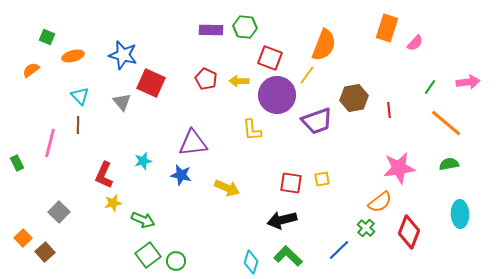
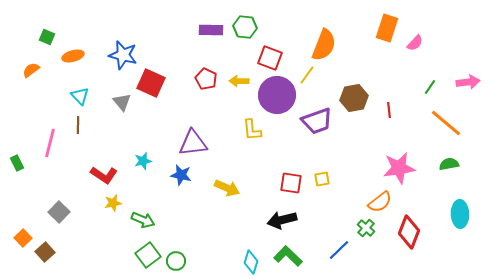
red L-shape at (104, 175): rotated 80 degrees counterclockwise
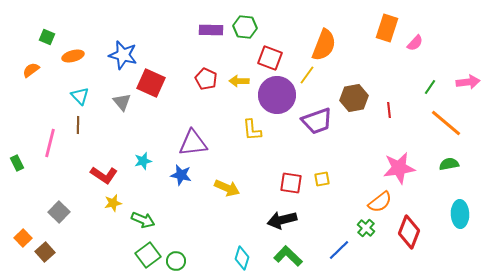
cyan diamond at (251, 262): moved 9 px left, 4 px up
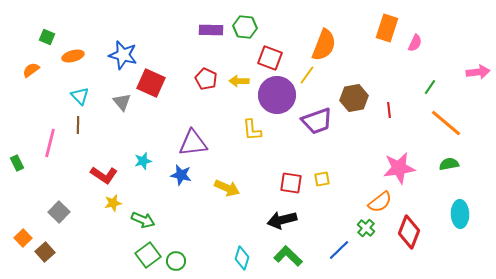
pink semicircle at (415, 43): rotated 18 degrees counterclockwise
pink arrow at (468, 82): moved 10 px right, 10 px up
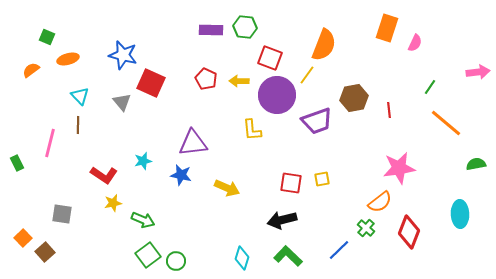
orange ellipse at (73, 56): moved 5 px left, 3 px down
green semicircle at (449, 164): moved 27 px right
gray square at (59, 212): moved 3 px right, 2 px down; rotated 35 degrees counterclockwise
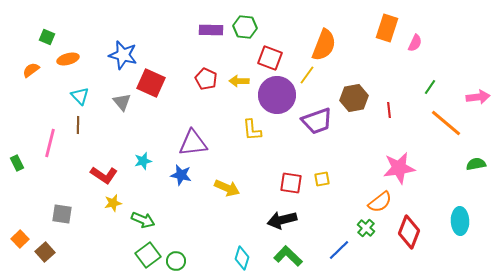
pink arrow at (478, 72): moved 25 px down
cyan ellipse at (460, 214): moved 7 px down
orange square at (23, 238): moved 3 px left, 1 px down
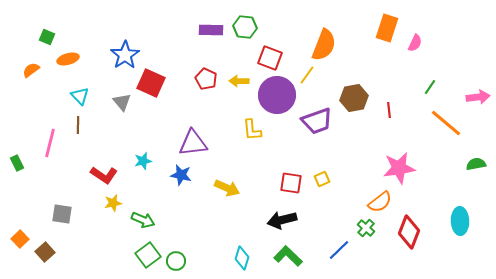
blue star at (123, 55): moved 2 px right; rotated 24 degrees clockwise
yellow square at (322, 179): rotated 14 degrees counterclockwise
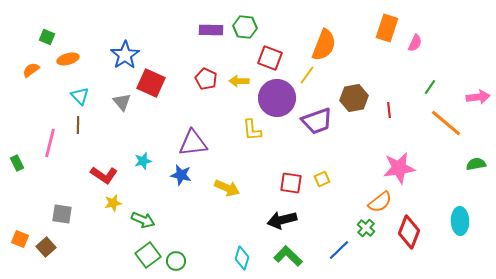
purple circle at (277, 95): moved 3 px down
orange square at (20, 239): rotated 24 degrees counterclockwise
brown square at (45, 252): moved 1 px right, 5 px up
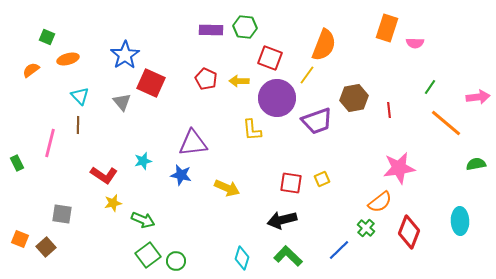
pink semicircle at (415, 43): rotated 66 degrees clockwise
